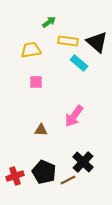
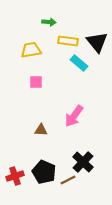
green arrow: rotated 40 degrees clockwise
black triangle: rotated 10 degrees clockwise
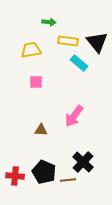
red cross: rotated 24 degrees clockwise
brown line: rotated 21 degrees clockwise
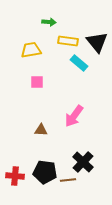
pink square: moved 1 px right
black pentagon: moved 1 px right; rotated 15 degrees counterclockwise
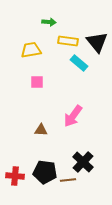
pink arrow: moved 1 px left
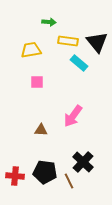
brown line: moved 1 px right, 1 px down; rotated 70 degrees clockwise
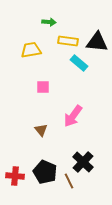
black triangle: rotated 45 degrees counterclockwise
pink square: moved 6 px right, 5 px down
brown triangle: rotated 48 degrees clockwise
black pentagon: rotated 15 degrees clockwise
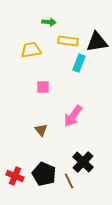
black triangle: rotated 15 degrees counterclockwise
cyan rectangle: rotated 72 degrees clockwise
black pentagon: moved 1 px left, 2 px down
red cross: rotated 18 degrees clockwise
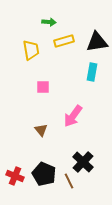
yellow rectangle: moved 4 px left; rotated 24 degrees counterclockwise
yellow trapezoid: rotated 90 degrees clockwise
cyan rectangle: moved 13 px right, 9 px down; rotated 12 degrees counterclockwise
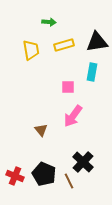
yellow rectangle: moved 4 px down
pink square: moved 25 px right
